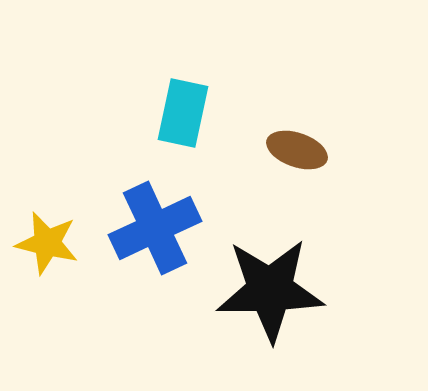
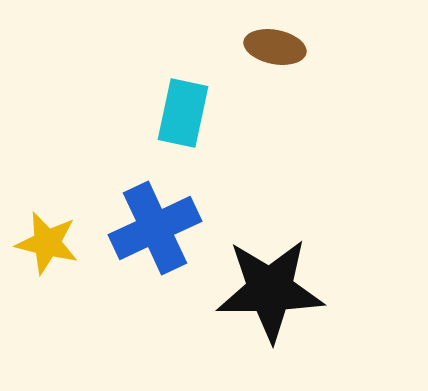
brown ellipse: moved 22 px left, 103 px up; rotated 8 degrees counterclockwise
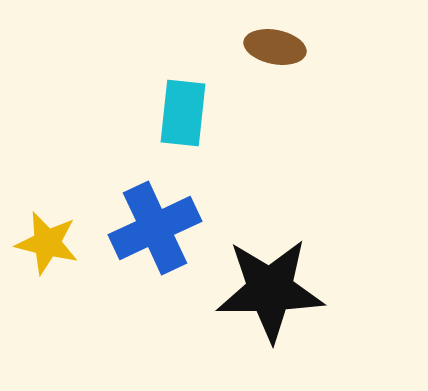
cyan rectangle: rotated 6 degrees counterclockwise
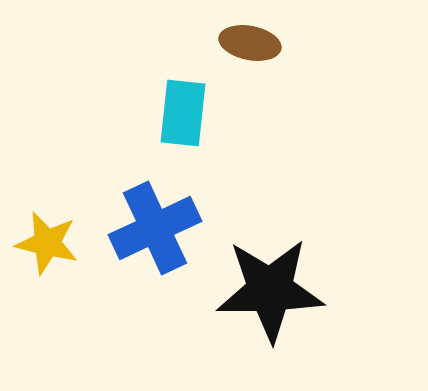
brown ellipse: moved 25 px left, 4 px up
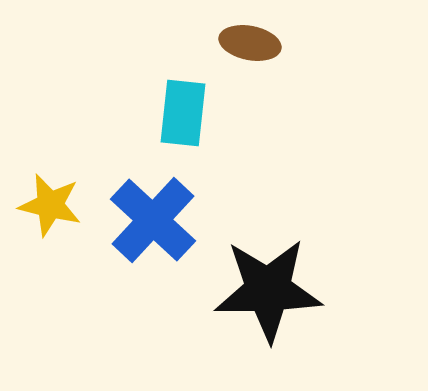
blue cross: moved 2 px left, 8 px up; rotated 22 degrees counterclockwise
yellow star: moved 3 px right, 38 px up
black star: moved 2 px left
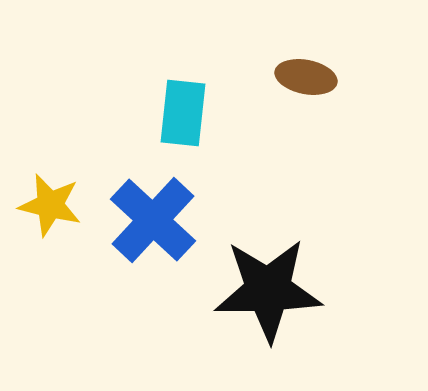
brown ellipse: moved 56 px right, 34 px down
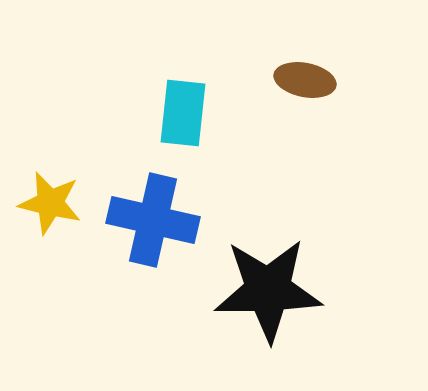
brown ellipse: moved 1 px left, 3 px down
yellow star: moved 2 px up
blue cross: rotated 30 degrees counterclockwise
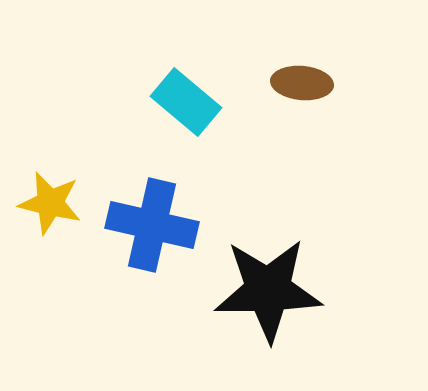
brown ellipse: moved 3 px left, 3 px down; rotated 6 degrees counterclockwise
cyan rectangle: moved 3 px right, 11 px up; rotated 56 degrees counterclockwise
blue cross: moved 1 px left, 5 px down
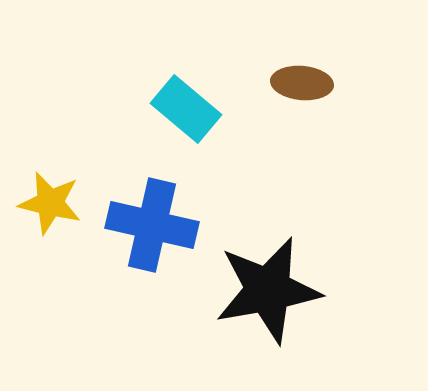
cyan rectangle: moved 7 px down
black star: rotated 9 degrees counterclockwise
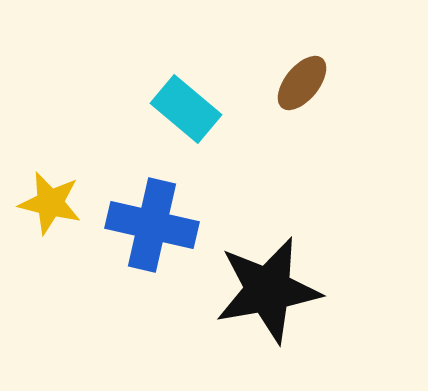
brown ellipse: rotated 56 degrees counterclockwise
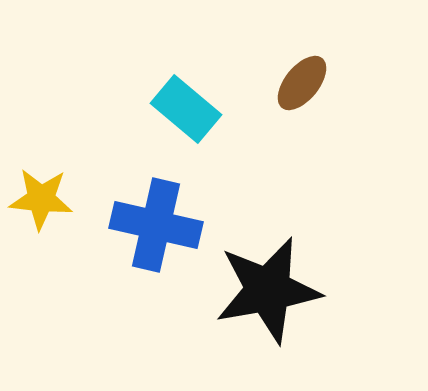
yellow star: moved 9 px left, 4 px up; rotated 8 degrees counterclockwise
blue cross: moved 4 px right
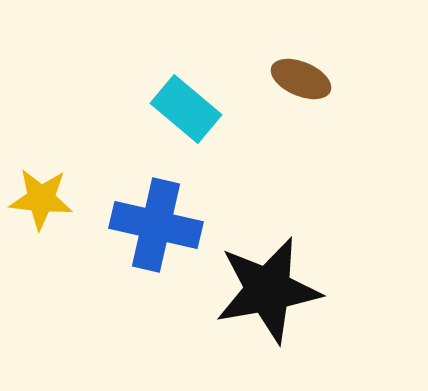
brown ellipse: moved 1 px left, 4 px up; rotated 74 degrees clockwise
